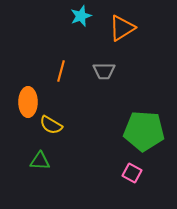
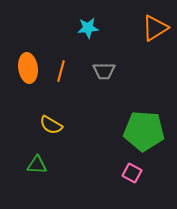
cyan star: moved 7 px right, 12 px down; rotated 15 degrees clockwise
orange triangle: moved 33 px right
orange ellipse: moved 34 px up; rotated 8 degrees counterclockwise
green triangle: moved 3 px left, 4 px down
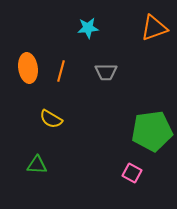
orange triangle: moved 1 px left; rotated 12 degrees clockwise
gray trapezoid: moved 2 px right, 1 px down
yellow semicircle: moved 6 px up
green pentagon: moved 8 px right; rotated 12 degrees counterclockwise
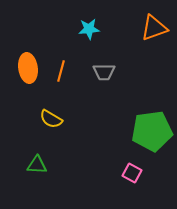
cyan star: moved 1 px right, 1 px down
gray trapezoid: moved 2 px left
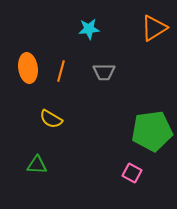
orange triangle: rotated 12 degrees counterclockwise
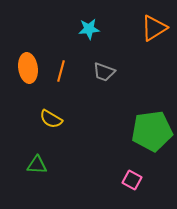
gray trapezoid: rotated 20 degrees clockwise
pink square: moved 7 px down
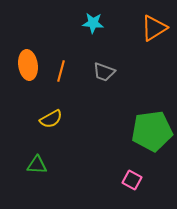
cyan star: moved 4 px right, 6 px up; rotated 10 degrees clockwise
orange ellipse: moved 3 px up
yellow semicircle: rotated 60 degrees counterclockwise
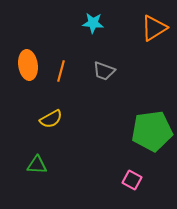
gray trapezoid: moved 1 px up
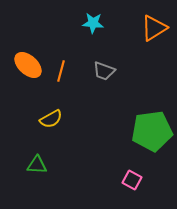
orange ellipse: rotated 40 degrees counterclockwise
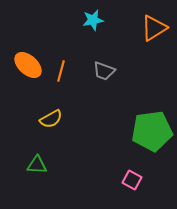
cyan star: moved 3 px up; rotated 15 degrees counterclockwise
